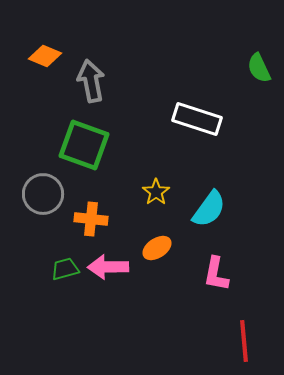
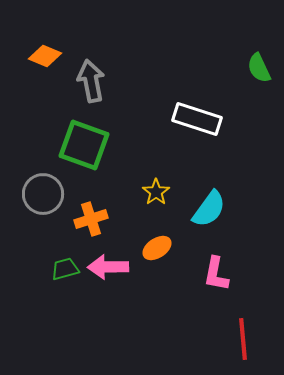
orange cross: rotated 24 degrees counterclockwise
red line: moved 1 px left, 2 px up
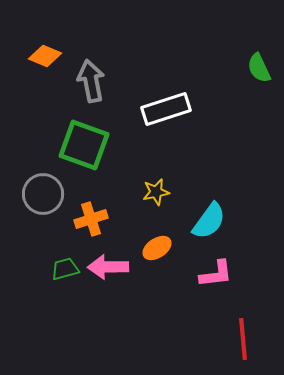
white rectangle: moved 31 px left, 10 px up; rotated 36 degrees counterclockwise
yellow star: rotated 24 degrees clockwise
cyan semicircle: moved 12 px down
pink L-shape: rotated 108 degrees counterclockwise
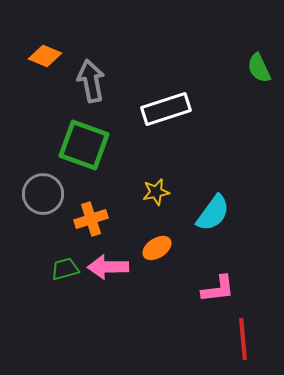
cyan semicircle: moved 4 px right, 8 px up
pink L-shape: moved 2 px right, 15 px down
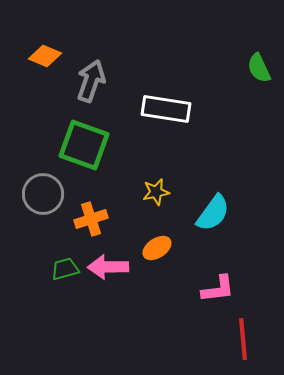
gray arrow: rotated 30 degrees clockwise
white rectangle: rotated 27 degrees clockwise
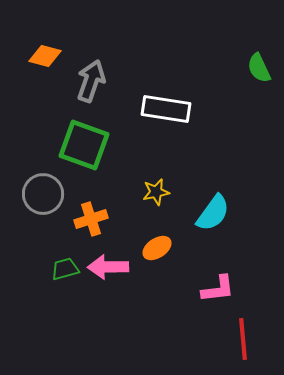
orange diamond: rotated 8 degrees counterclockwise
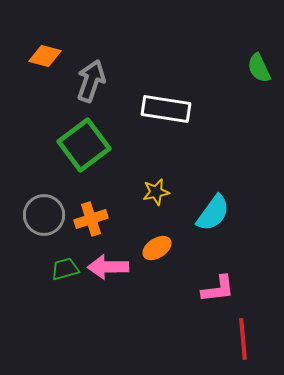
green square: rotated 33 degrees clockwise
gray circle: moved 1 px right, 21 px down
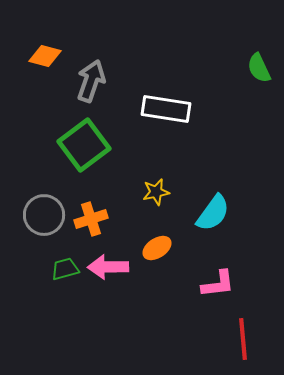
pink L-shape: moved 5 px up
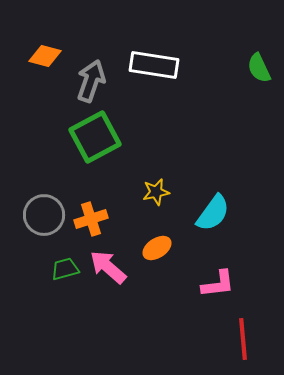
white rectangle: moved 12 px left, 44 px up
green square: moved 11 px right, 8 px up; rotated 9 degrees clockwise
pink arrow: rotated 42 degrees clockwise
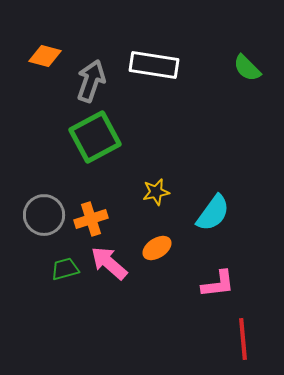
green semicircle: moved 12 px left; rotated 20 degrees counterclockwise
pink arrow: moved 1 px right, 4 px up
